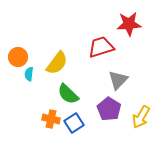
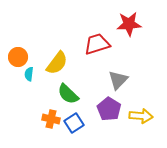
red trapezoid: moved 4 px left, 3 px up
yellow arrow: moved 1 px up; rotated 115 degrees counterclockwise
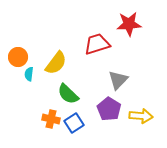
yellow semicircle: moved 1 px left
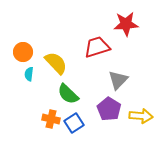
red star: moved 3 px left
red trapezoid: moved 3 px down
orange circle: moved 5 px right, 5 px up
yellow semicircle: rotated 80 degrees counterclockwise
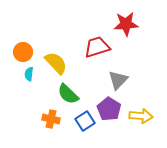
blue square: moved 11 px right, 2 px up
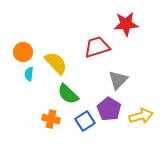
yellow arrow: rotated 20 degrees counterclockwise
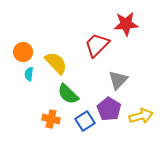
red trapezoid: moved 2 px up; rotated 28 degrees counterclockwise
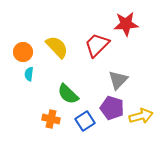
yellow semicircle: moved 1 px right, 16 px up
purple pentagon: moved 3 px right, 1 px up; rotated 15 degrees counterclockwise
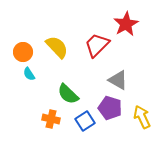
red star: rotated 25 degrees counterclockwise
cyan semicircle: rotated 40 degrees counterclockwise
gray triangle: rotated 45 degrees counterclockwise
purple pentagon: moved 2 px left
yellow arrow: moved 1 px right, 1 px down; rotated 100 degrees counterclockwise
